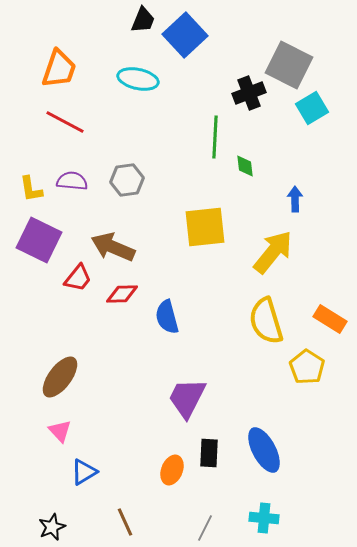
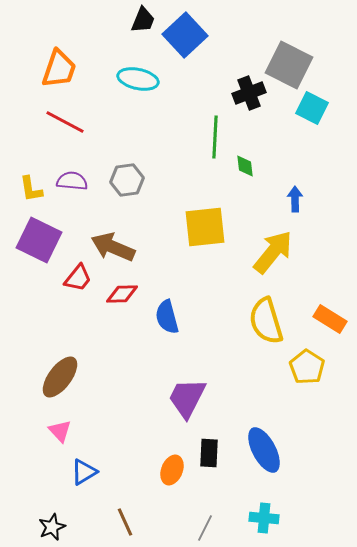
cyan square: rotated 32 degrees counterclockwise
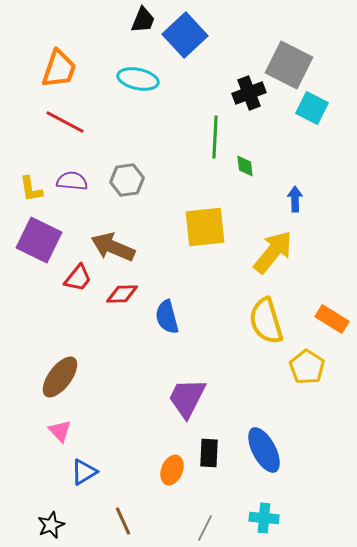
orange rectangle: moved 2 px right
brown line: moved 2 px left, 1 px up
black star: moved 1 px left, 2 px up
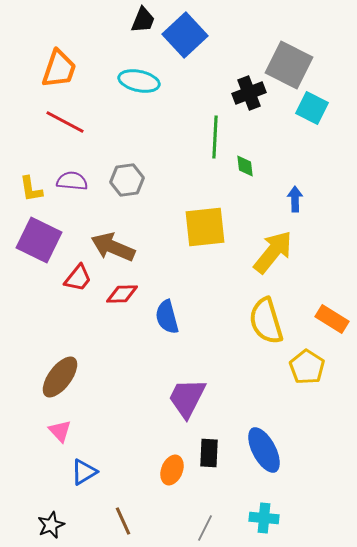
cyan ellipse: moved 1 px right, 2 px down
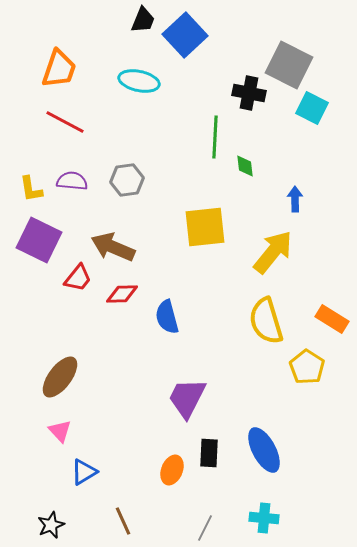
black cross: rotated 32 degrees clockwise
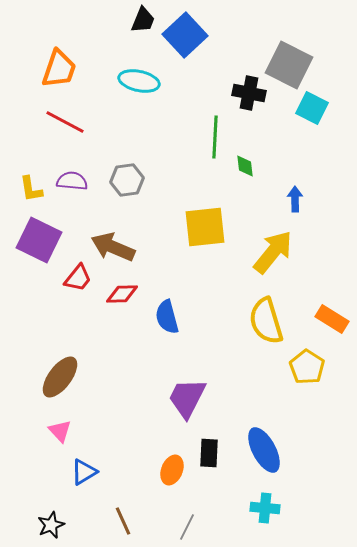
cyan cross: moved 1 px right, 10 px up
gray line: moved 18 px left, 1 px up
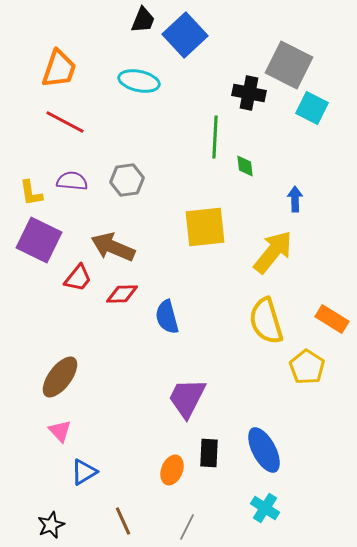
yellow L-shape: moved 4 px down
cyan cross: rotated 28 degrees clockwise
